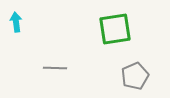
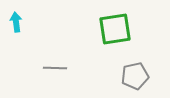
gray pentagon: rotated 12 degrees clockwise
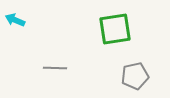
cyan arrow: moved 1 px left, 2 px up; rotated 60 degrees counterclockwise
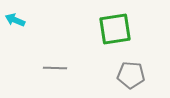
gray pentagon: moved 4 px left, 1 px up; rotated 16 degrees clockwise
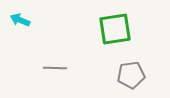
cyan arrow: moved 5 px right
gray pentagon: rotated 12 degrees counterclockwise
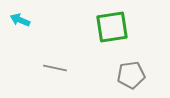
green square: moved 3 px left, 2 px up
gray line: rotated 10 degrees clockwise
